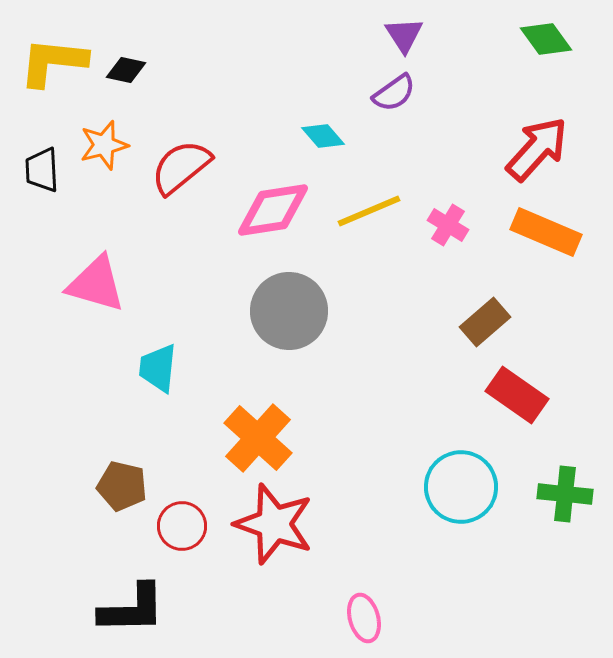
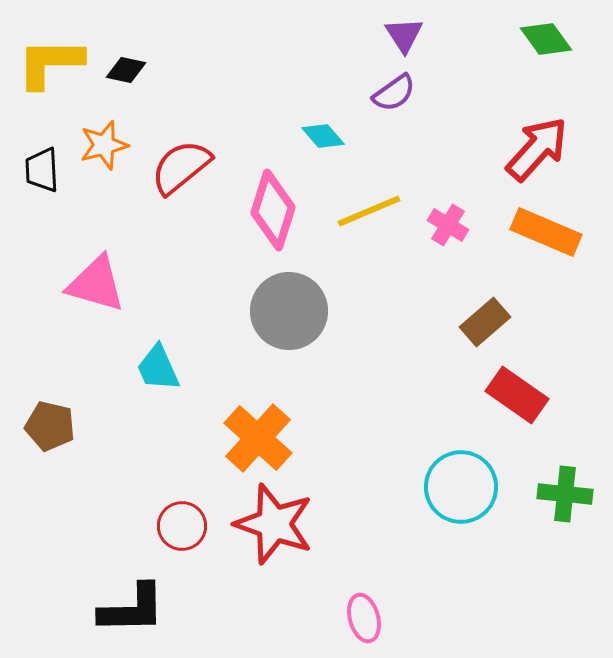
yellow L-shape: moved 3 px left, 1 px down; rotated 6 degrees counterclockwise
pink diamond: rotated 64 degrees counterclockwise
cyan trapezoid: rotated 30 degrees counterclockwise
brown pentagon: moved 72 px left, 60 px up
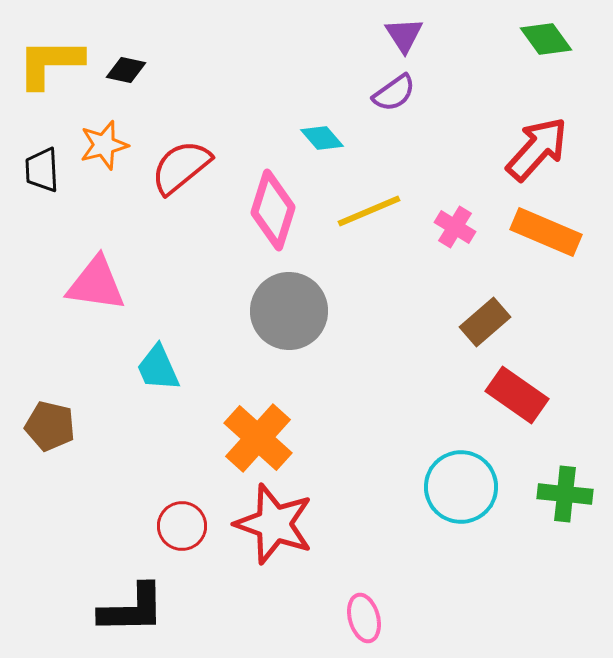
cyan diamond: moved 1 px left, 2 px down
pink cross: moved 7 px right, 2 px down
pink triangle: rotated 8 degrees counterclockwise
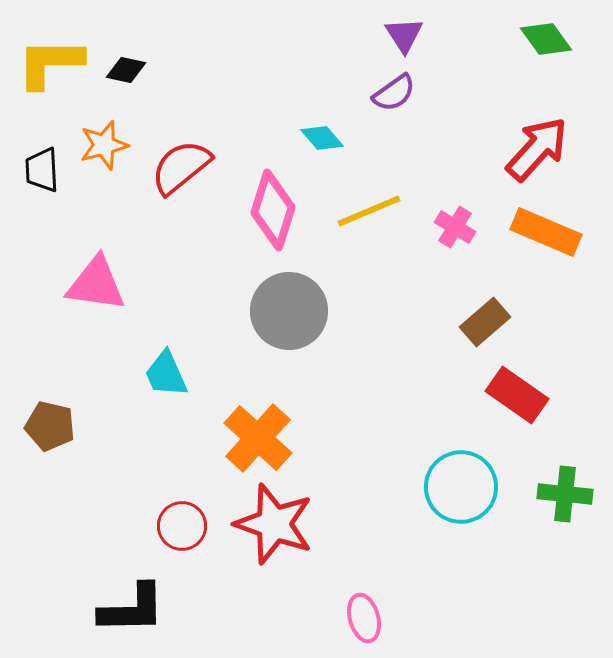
cyan trapezoid: moved 8 px right, 6 px down
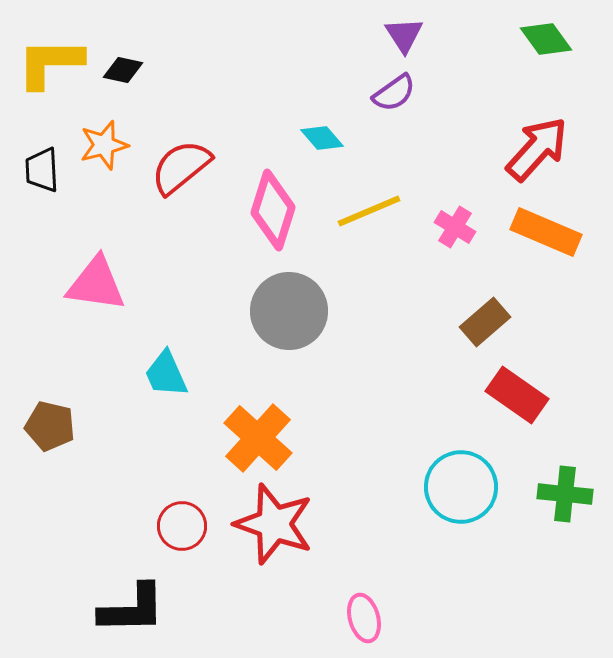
black diamond: moved 3 px left
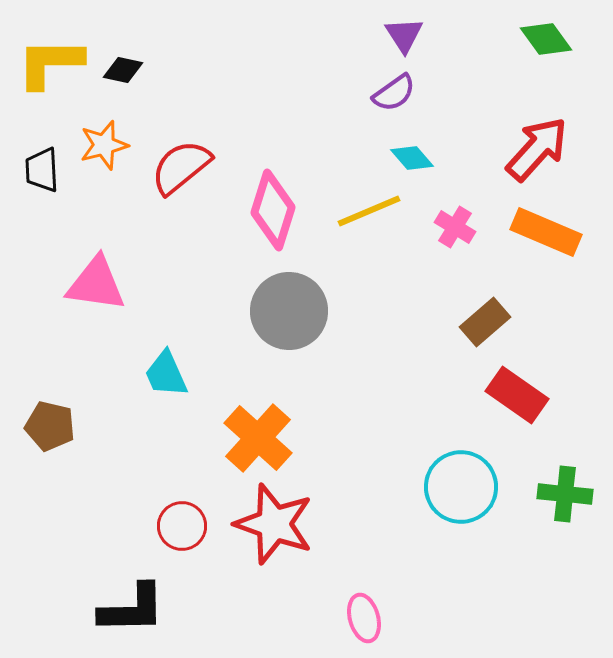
cyan diamond: moved 90 px right, 20 px down
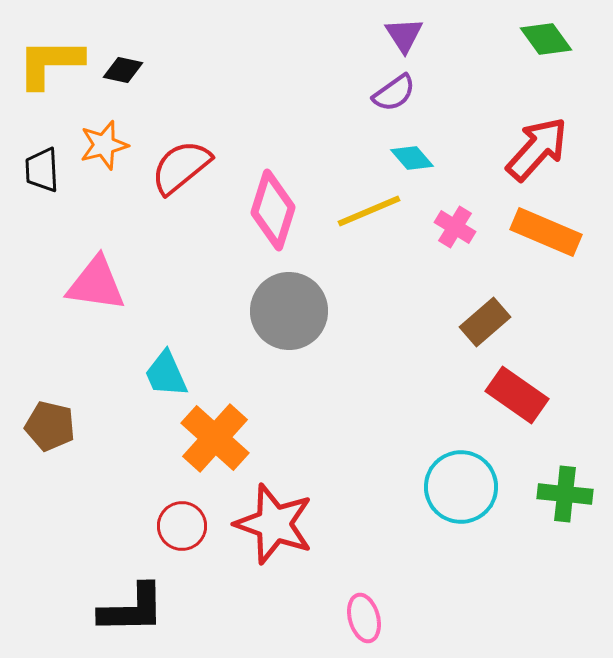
orange cross: moved 43 px left
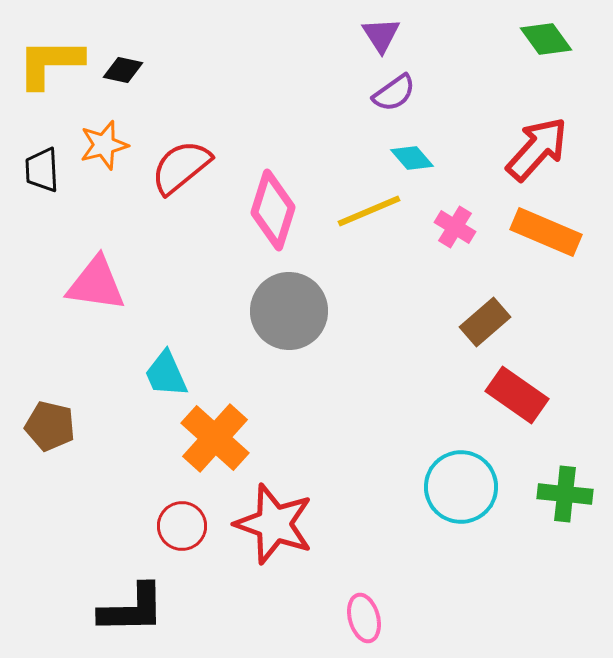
purple triangle: moved 23 px left
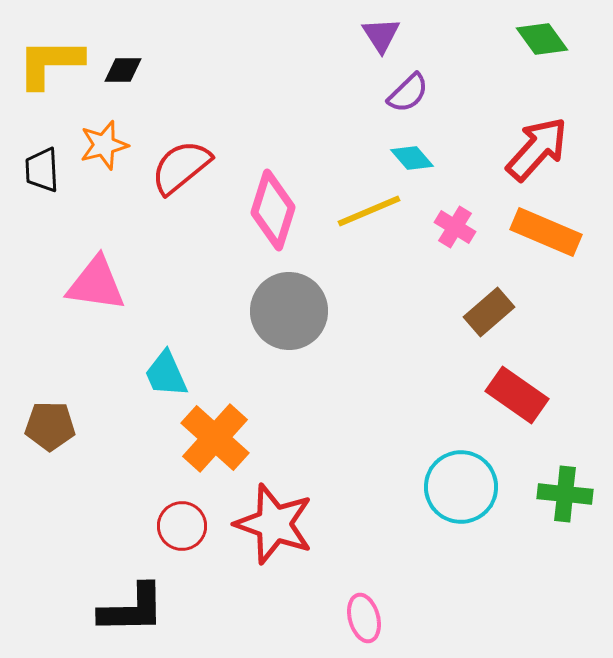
green diamond: moved 4 px left
black diamond: rotated 12 degrees counterclockwise
purple semicircle: moved 14 px right; rotated 9 degrees counterclockwise
brown rectangle: moved 4 px right, 10 px up
brown pentagon: rotated 12 degrees counterclockwise
